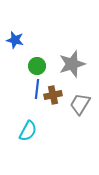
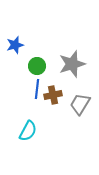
blue star: moved 5 px down; rotated 30 degrees counterclockwise
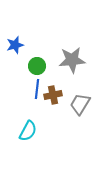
gray star: moved 4 px up; rotated 12 degrees clockwise
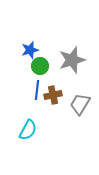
blue star: moved 15 px right, 5 px down
gray star: rotated 12 degrees counterclockwise
green circle: moved 3 px right
blue line: moved 1 px down
cyan semicircle: moved 1 px up
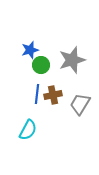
green circle: moved 1 px right, 1 px up
blue line: moved 4 px down
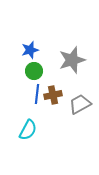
green circle: moved 7 px left, 6 px down
gray trapezoid: rotated 30 degrees clockwise
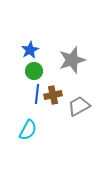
blue star: rotated 12 degrees counterclockwise
gray trapezoid: moved 1 px left, 2 px down
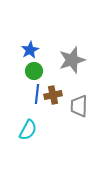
gray trapezoid: rotated 60 degrees counterclockwise
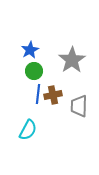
gray star: rotated 16 degrees counterclockwise
blue line: moved 1 px right
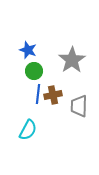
blue star: moved 2 px left; rotated 24 degrees counterclockwise
